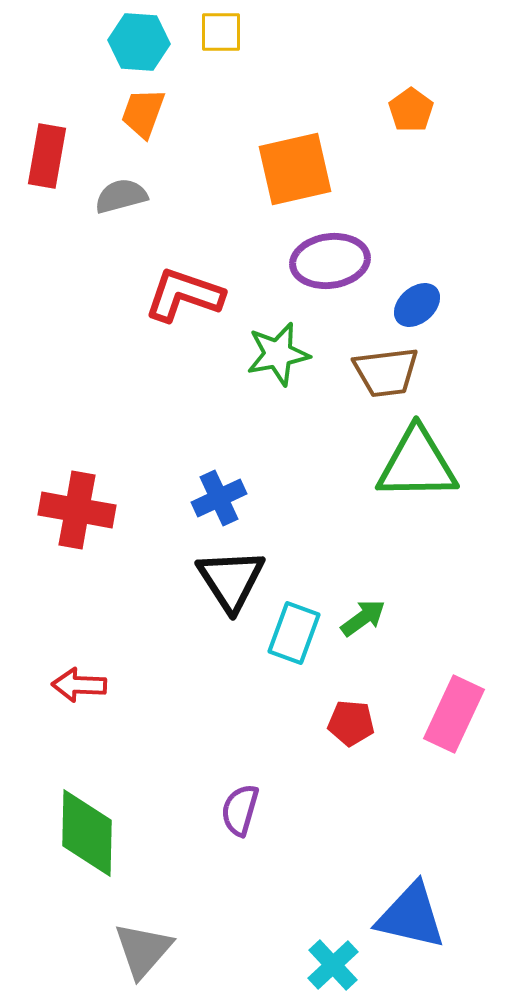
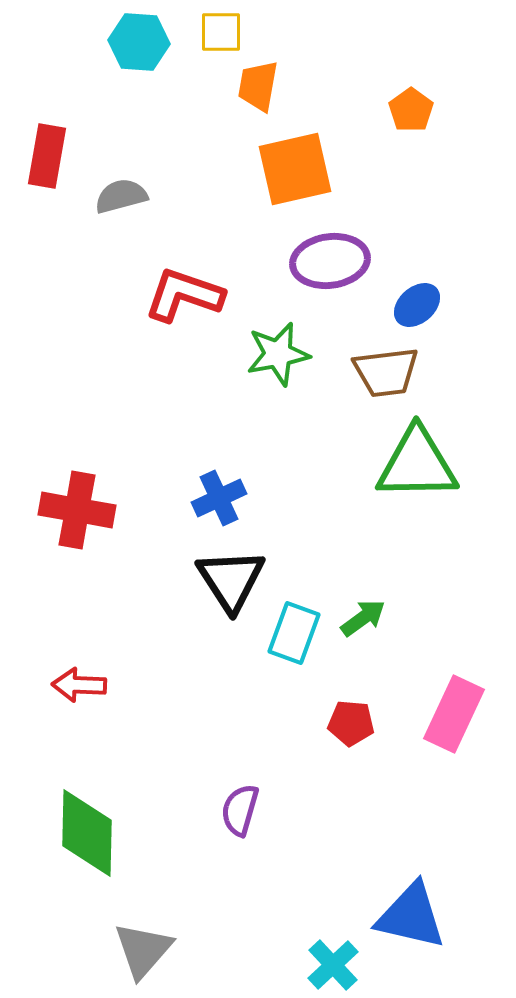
orange trapezoid: moved 115 px right, 27 px up; rotated 10 degrees counterclockwise
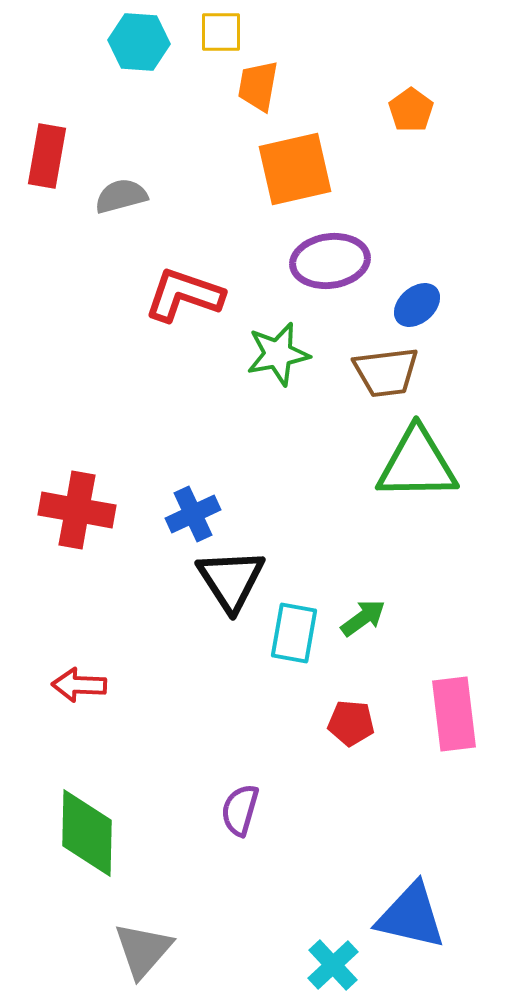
blue cross: moved 26 px left, 16 px down
cyan rectangle: rotated 10 degrees counterclockwise
pink rectangle: rotated 32 degrees counterclockwise
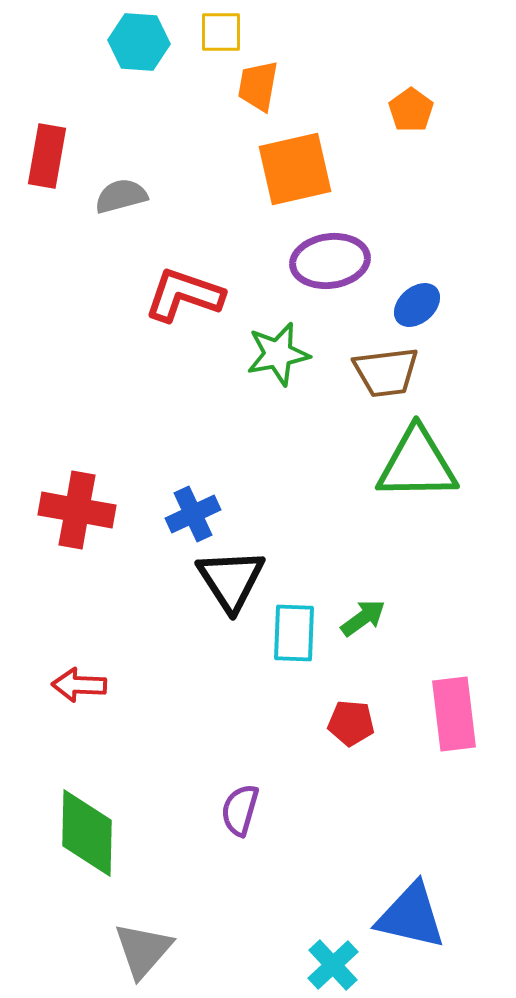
cyan rectangle: rotated 8 degrees counterclockwise
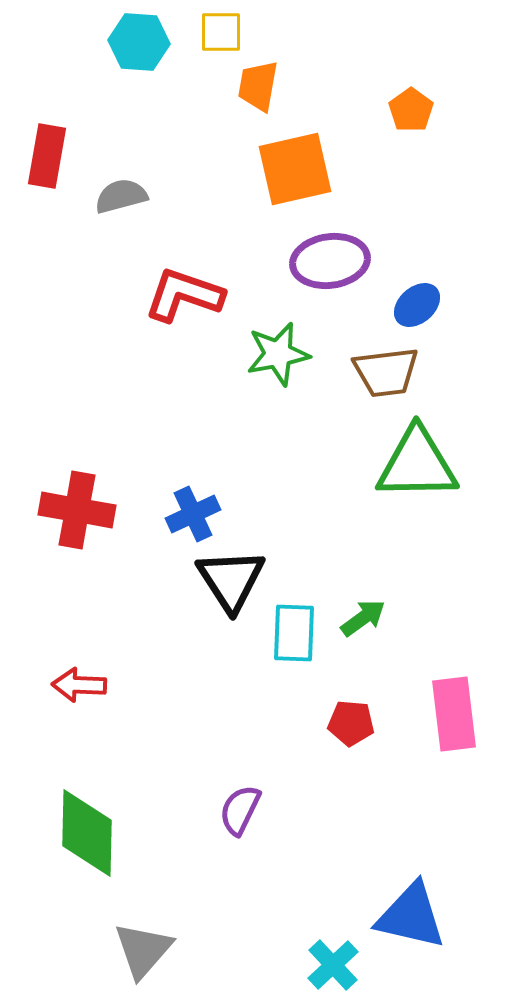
purple semicircle: rotated 10 degrees clockwise
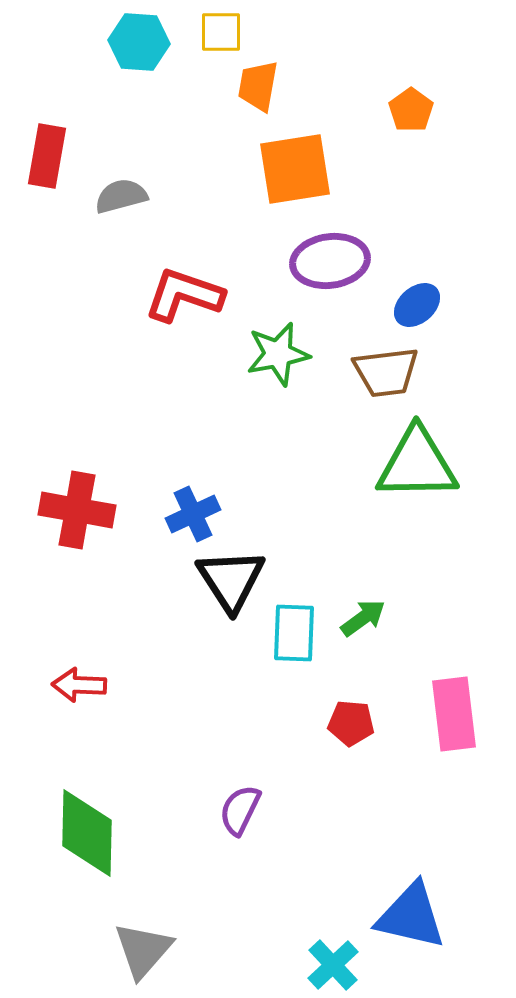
orange square: rotated 4 degrees clockwise
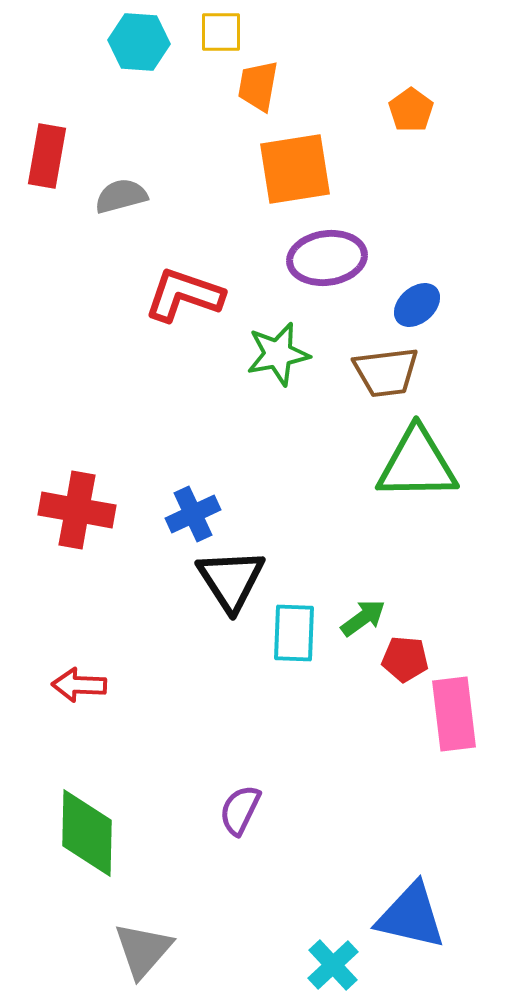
purple ellipse: moved 3 px left, 3 px up
red pentagon: moved 54 px right, 64 px up
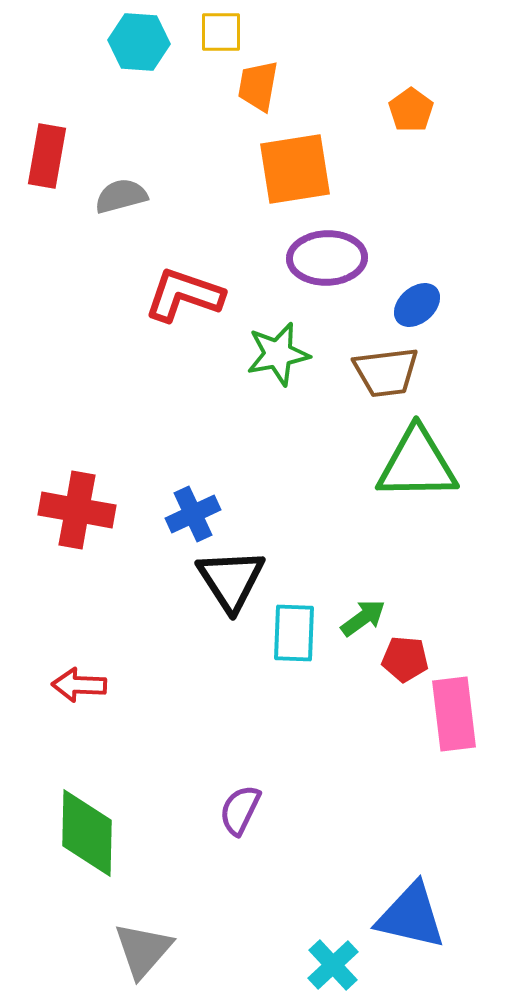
purple ellipse: rotated 6 degrees clockwise
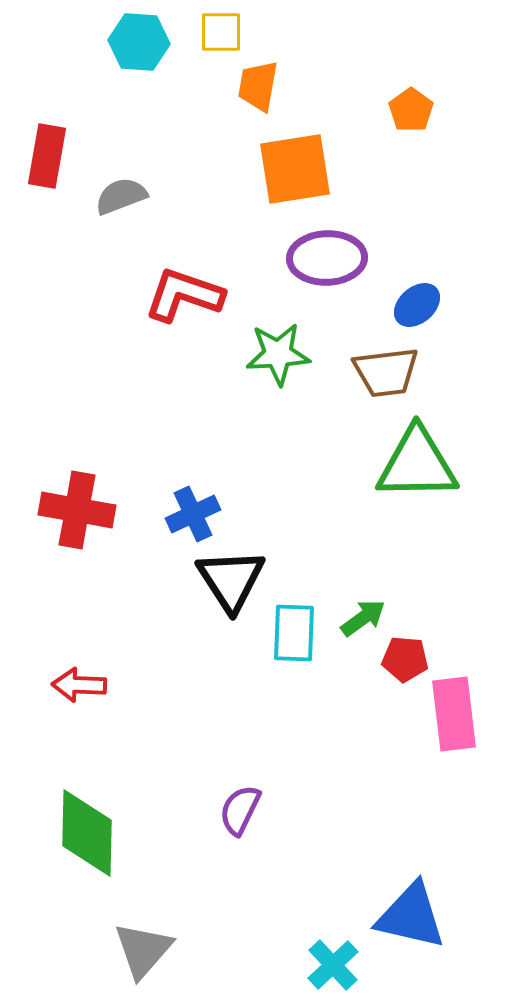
gray semicircle: rotated 6 degrees counterclockwise
green star: rotated 8 degrees clockwise
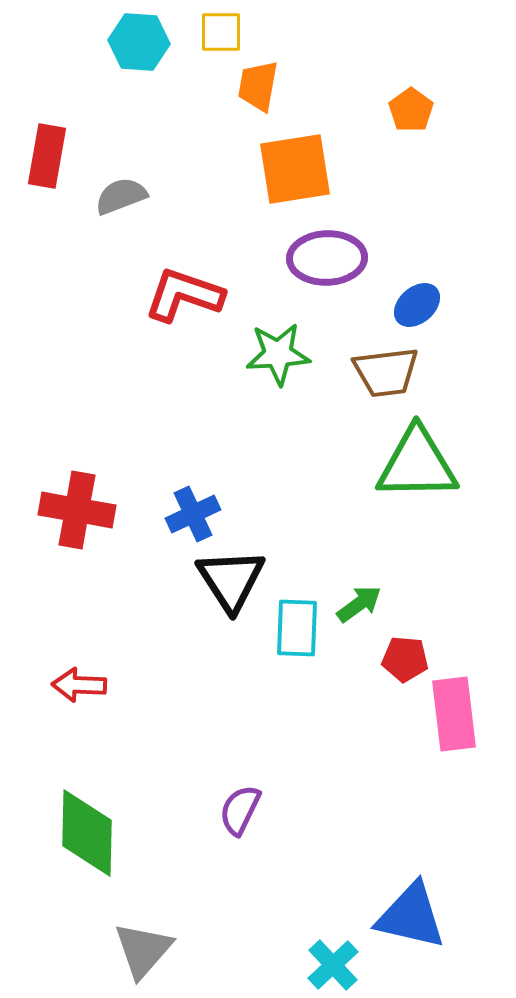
green arrow: moved 4 px left, 14 px up
cyan rectangle: moved 3 px right, 5 px up
